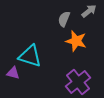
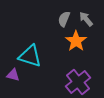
gray arrow: moved 3 px left, 8 px down; rotated 91 degrees counterclockwise
orange star: rotated 20 degrees clockwise
purple triangle: moved 2 px down
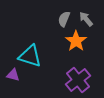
purple cross: moved 2 px up
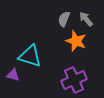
orange star: rotated 15 degrees counterclockwise
purple cross: moved 4 px left; rotated 15 degrees clockwise
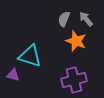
purple cross: rotated 10 degrees clockwise
